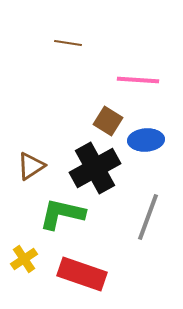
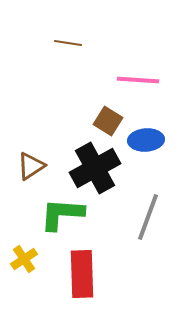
green L-shape: rotated 9 degrees counterclockwise
red rectangle: rotated 69 degrees clockwise
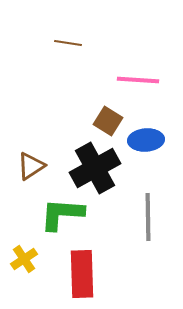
gray line: rotated 21 degrees counterclockwise
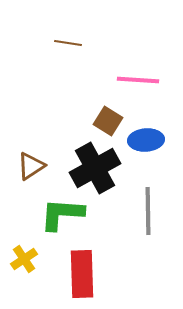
gray line: moved 6 px up
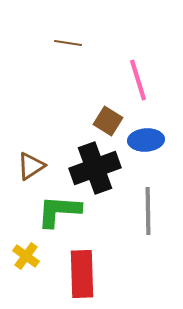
pink line: rotated 69 degrees clockwise
black cross: rotated 9 degrees clockwise
green L-shape: moved 3 px left, 3 px up
yellow cross: moved 2 px right, 3 px up; rotated 20 degrees counterclockwise
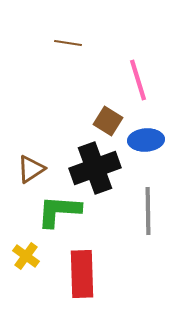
brown triangle: moved 3 px down
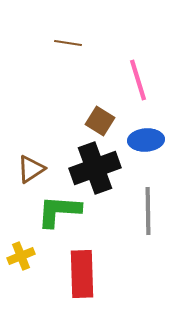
brown square: moved 8 px left
yellow cross: moved 5 px left; rotated 32 degrees clockwise
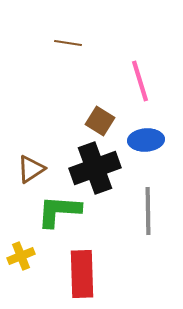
pink line: moved 2 px right, 1 px down
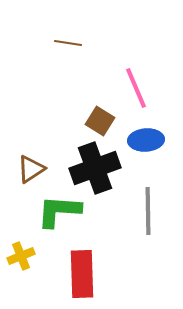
pink line: moved 4 px left, 7 px down; rotated 6 degrees counterclockwise
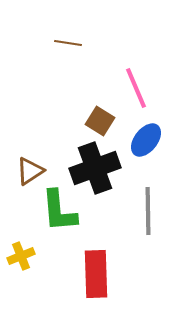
blue ellipse: rotated 48 degrees counterclockwise
brown triangle: moved 1 px left, 2 px down
green L-shape: rotated 99 degrees counterclockwise
red rectangle: moved 14 px right
